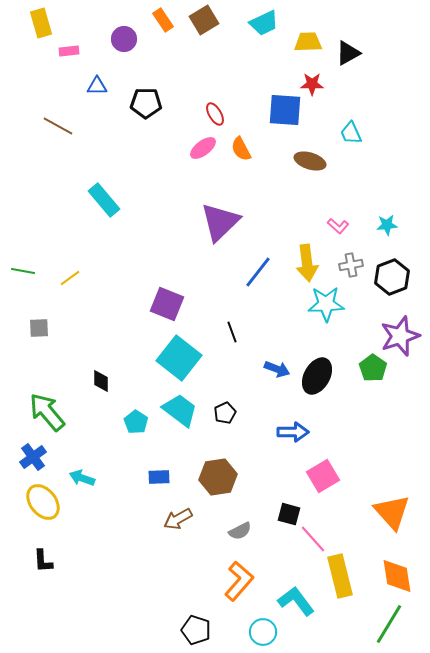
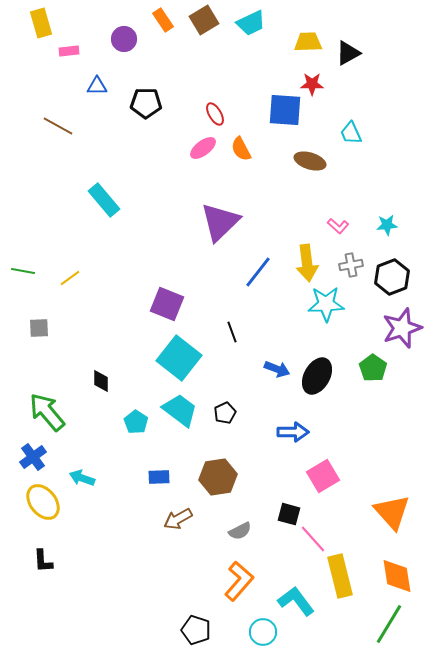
cyan trapezoid at (264, 23): moved 13 px left
purple star at (400, 336): moved 2 px right, 8 px up
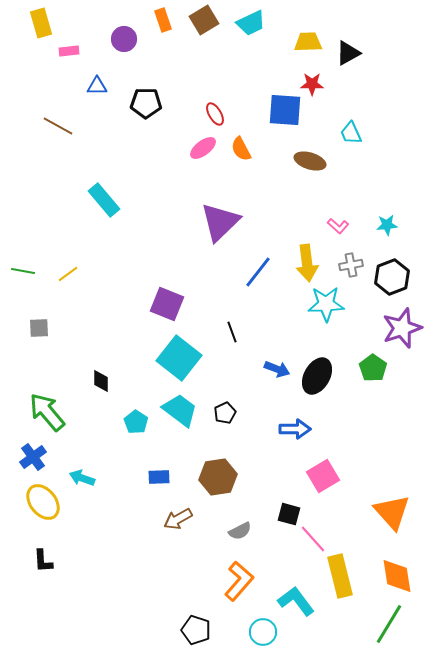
orange rectangle at (163, 20): rotated 15 degrees clockwise
yellow line at (70, 278): moved 2 px left, 4 px up
blue arrow at (293, 432): moved 2 px right, 3 px up
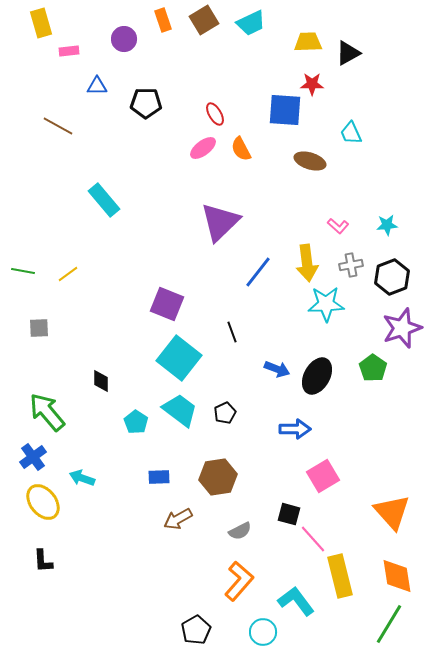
black pentagon at (196, 630): rotated 24 degrees clockwise
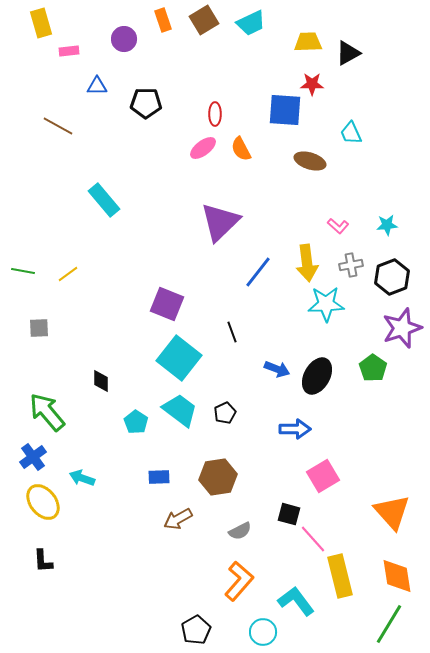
red ellipse at (215, 114): rotated 30 degrees clockwise
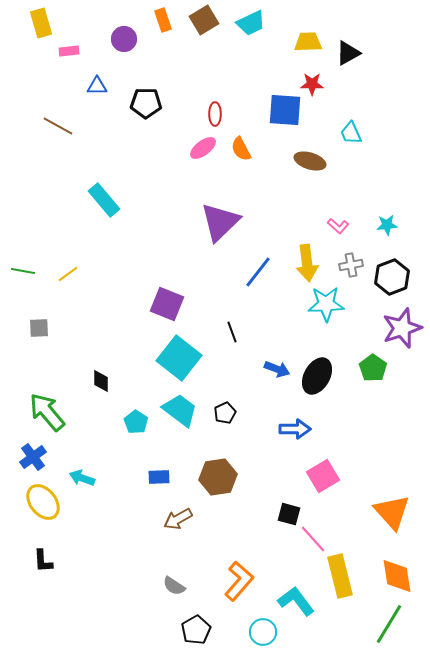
gray semicircle at (240, 531): moved 66 px left, 55 px down; rotated 60 degrees clockwise
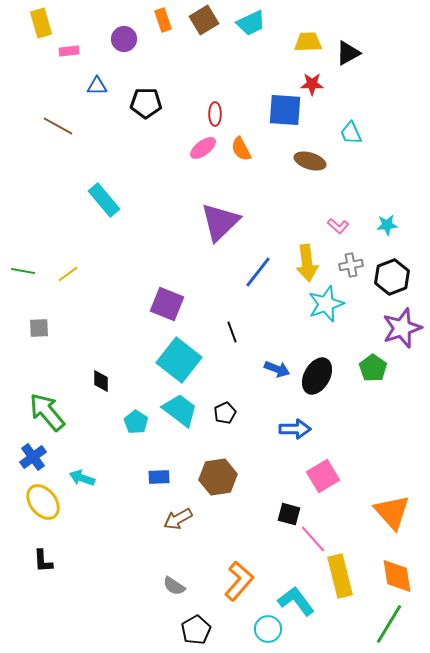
cyan star at (326, 304): rotated 18 degrees counterclockwise
cyan square at (179, 358): moved 2 px down
cyan circle at (263, 632): moved 5 px right, 3 px up
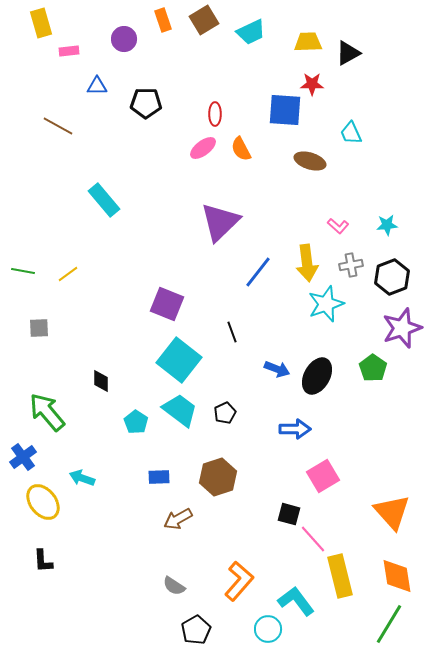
cyan trapezoid at (251, 23): moved 9 px down
blue cross at (33, 457): moved 10 px left
brown hexagon at (218, 477): rotated 9 degrees counterclockwise
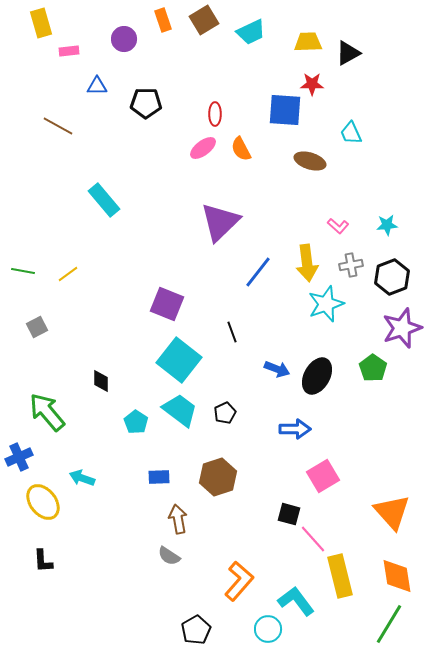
gray square at (39, 328): moved 2 px left, 1 px up; rotated 25 degrees counterclockwise
blue cross at (23, 457): moved 4 px left; rotated 12 degrees clockwise
brown arrow at (178, 519): rotated 108 degrees clockwise
gray semicircle at (174, 586): moved 5 px left, 30 px up
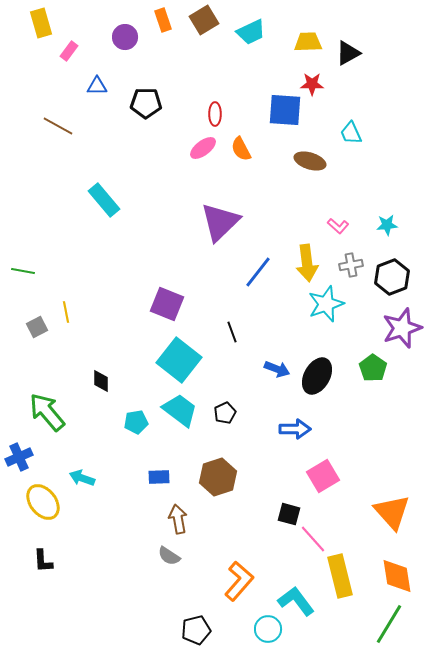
purple circle at (124, 39): moved 1 px right, 2 px up
pink rectangle at (69, 51): rotated 48 degrees counterclockwise
yellow line at (68, 274): moved 2 px left, 38 px down; rotated 65 degrees counterclockwise
cyan pentagon at (136, 422): rotated 30 degrees clockwise
black pentagon at (196, 630): rotated 16 degrees clockwise
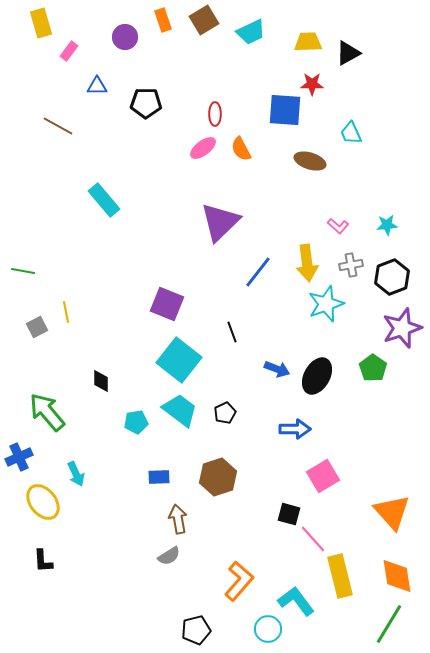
cyan arrow at (82, 478): moved 6 px left, 4 px up; rotated 135 degrees counterclockwise
gray semicircle at (169, 556): rotated 65 degrees counterclockwise
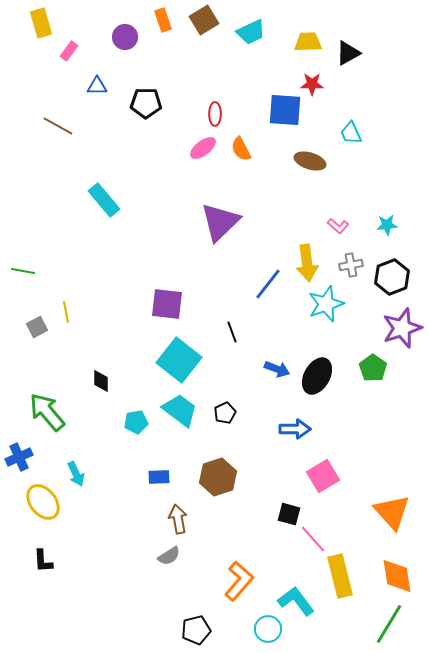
blue line at (258, 272): moved 10 px right, 12 px down
purple square at (167, 304): rotated 16 degrees counterclockwise
